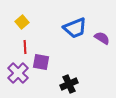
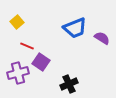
yellow square: moved 5 px left
red line: moved 2 px right, 1 px up; rotated 64 degrees counterclockwise
purple square: rotated 24 degrees clockwise
purple cross: rotated 30 degrees clockwise
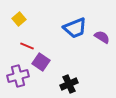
yellow square: moved 2 px right, 3 px up
purple semicircle: moved 1 px up
purple cross: moved 3 px down
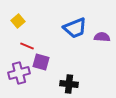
yellow square: moved 1 px left, 2 px down
purple semicircle: rotated 28 degrees counterclockwise
purple square: rotated 18 degrees counterclockwise
purple cross: moved 1 px right, 3 px up
black cross: rotated 30 degrees clockwise
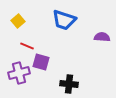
blue trapezoid: moved 11 px left, 8 px up; rotated 40 degrees clockwise
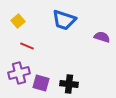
purple semicircle: rotated 14 degrees clockwise
purple square: moved 21 px down
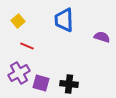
blue trapezoid: rotated 70 degrees clockwise
purple cross: rotated 15 degrees counterclockwise
